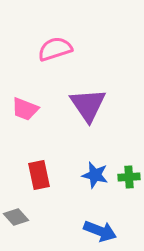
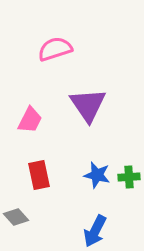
pink trapezoid: moved 5 px right, 11 px down; rotated 84 degrees counterclockwise
blue star: moved 2 px right
blue arrow: moved 5 px left; rotated 96 degrees clockwise
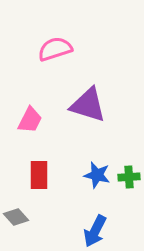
purple triangle: rotated 39 degrees counterclockwise
red rectangle: rotated 12 degrees clockwise
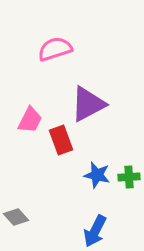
purple triangle: moved 1 px up; rotated 45 degrees counterclockwise
red rectangle: moved 22 px right, 35 px up; rotated 20 degrees counterclockwise
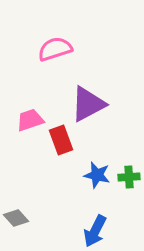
pink trapezoid: rotated 136 degrees counterclockwise
gray diamond: moved 1 px down
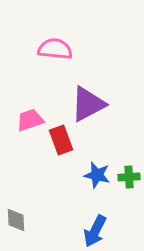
pink semicircle: rotated 24 degrees clockwise
gray diamond: moved 2 px down; rotated 40 degrees clockwise
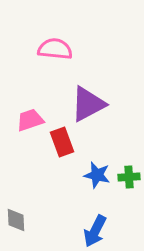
red rectangle: moved 1 px right, 2 px down
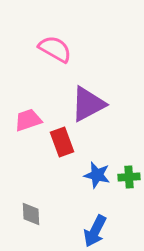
pink semicircle: rotated 24 degrees clockwise
pink trapezoid: moved 2 px left
gray diamond: moved 15 px right, 6 px up
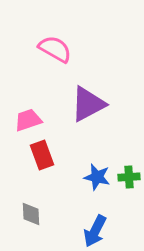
red rectangle: moved 20 px left, 13 px down
blue star: moved 2 px down
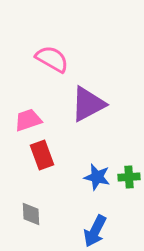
pink semicircle: moved 3 px left, 10 px down
